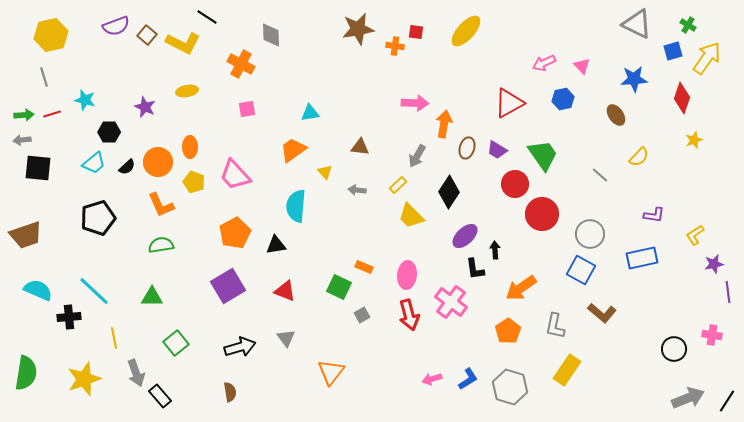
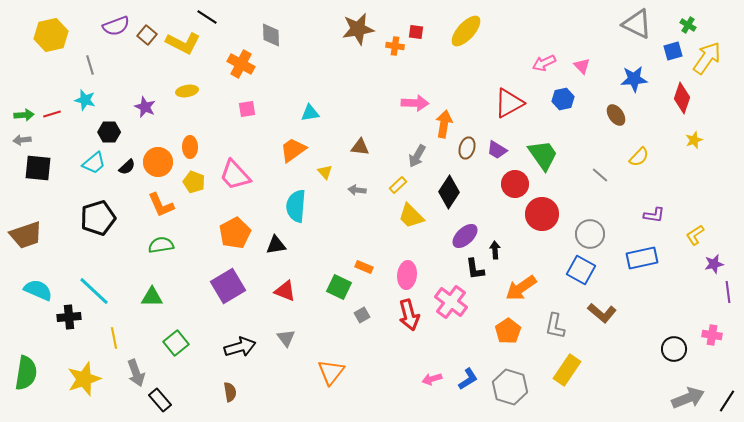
gray line at (44, 77): moved 46 px right, 12 px up
black rectangle at (160, 396): moved 4 px down
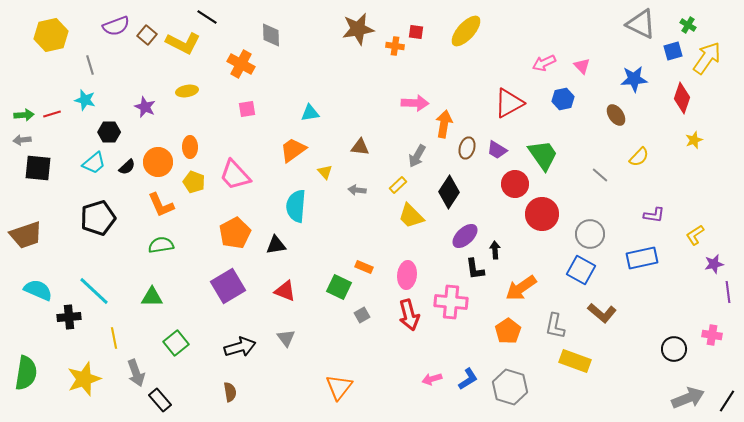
gray triangle at (637, 24): moved 4 px right
pink cross at (451, 302): rotated 32 degrees counterclockwise
yellow rectangle at (567, 370): moved 8 px right, 9 px up; rotated 76 degrees clockwise
orange triangle at (331, 372): moved 8 px right, 15 px down
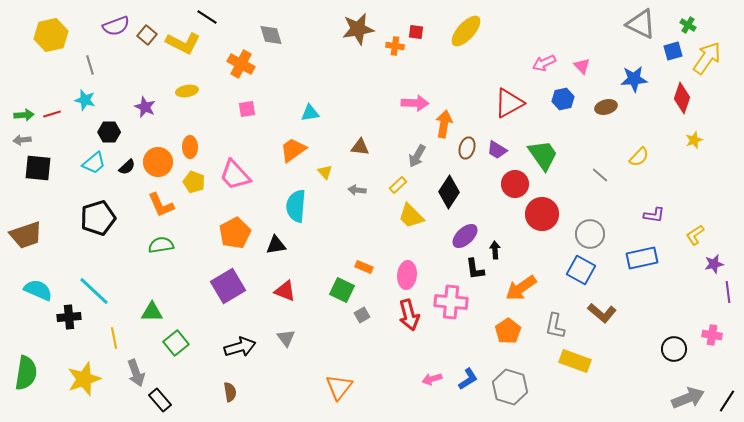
gray diamond at (271, 35): rotated 15 degrees counterclockwise
brown ellipse at (616, 115): moved 10 px left, 8 px up; rotated 70 degrees counterclockwise
green square at (339, 287): moved 3 px right, 3 px down
green triangle at (152, 297): moved 15 px down
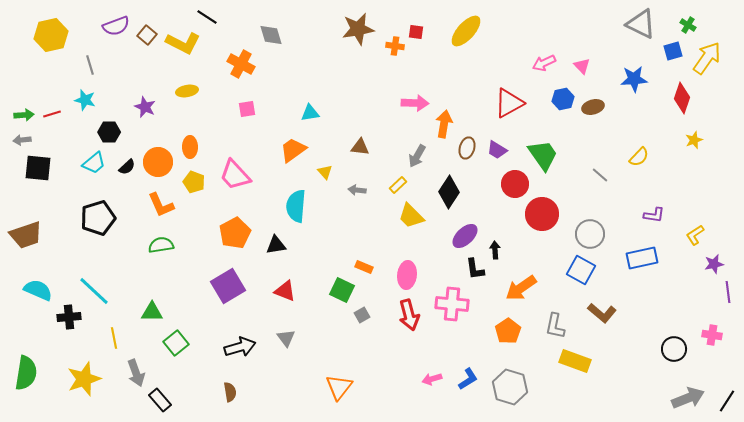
brown ellipse at (606, 107): moved 13 px left
pink cross at (451, 302): moved 1 px right, 2 px down
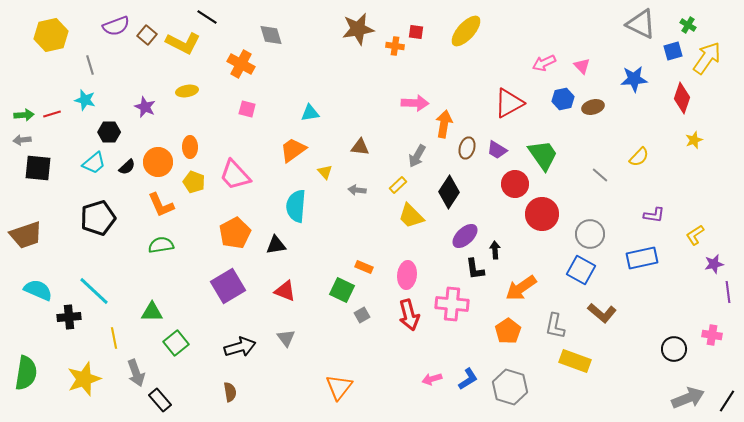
pink square at (247, 109): rotated 24 degrees clockwise
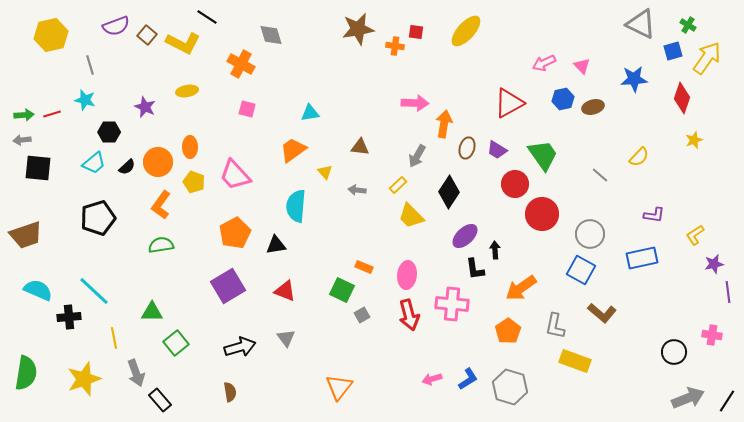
orange L-shape at (161, 205): rotated 60 degrees clockwise
black circle at (674, 349): moved 3 px down
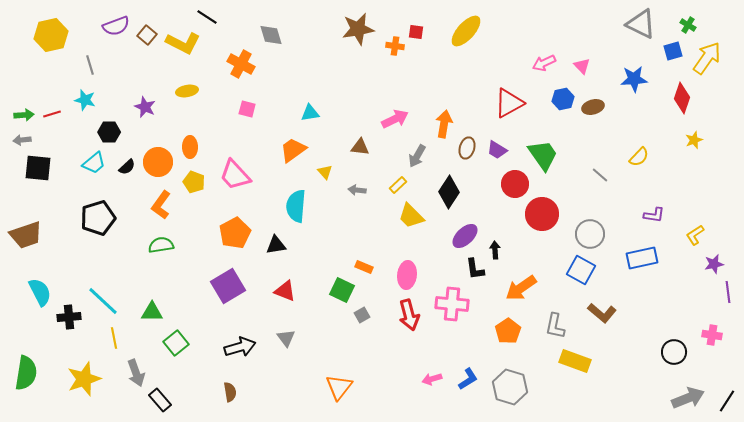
pink arrow at (415, 103): moved 20 px left, 16 px down; rotated 28 degrees counterclockwise
cyan semicircle at (38, 290): moved 2 px right, 2 px down; rotated 40 degrees clockwise
cyan line at (94, 291): moved 9 px right, 10 px down
